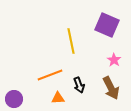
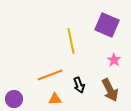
brown arrow: moved 1 px left, 2 px down
orange triangle: moved 3 px left, 1 px down
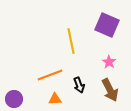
pink star: moved 5 px left, 2 px down
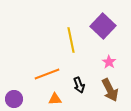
purple square: moved 4 px left, 1 px down; rotated 20 degrees clockwise
yellow line: moved 1 px up
orange line: moved 3 px left, 1 px up
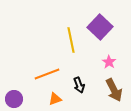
purple square: moved 3 px left, 1 px down
brown arrow: moved 4 px right
orange triangle: rotated 16 degrees counterclockwise
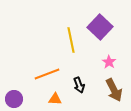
orange triangle: rotated 24 degrees clockwise
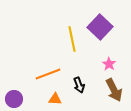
yellow line: moved 1 px right, 1 px up
pink star: moved 2 px down
orange line: moved 1 px right
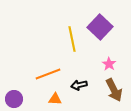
black arrow: rotated 98 degrees clockwise
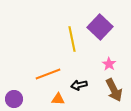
orange triangle: moved 3 px right
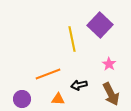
purple square: moved 2 px up
brown arrow: moved 3 px left, 4 px down
purple circle: moved 8 px right
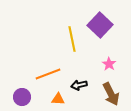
purple circle: moved 2 px up
